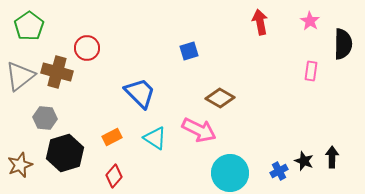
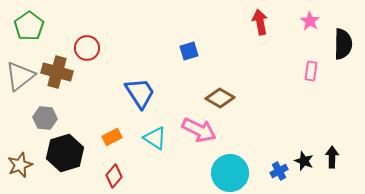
blue trapezoid: rotated 12 degrees clockwise
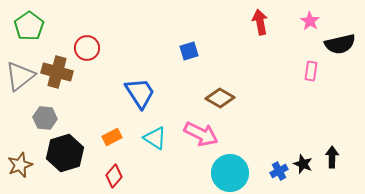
black semicircle: moved 3 px left; rotated 76 degrees clockwise
pink arrow: moved 2 px right, 4 px down
black star: moved 1 px left, 3 px down
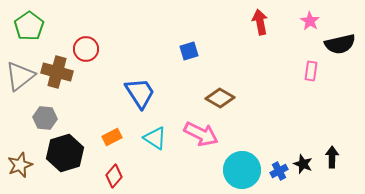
red circle: moved 1 px left, 1 px down
cyan circle: moved 12 px right, 3 px up
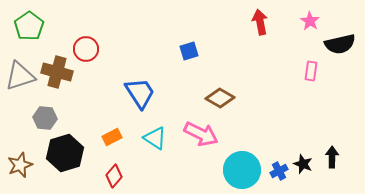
gray triangle: rotated 20 degrees clockwise
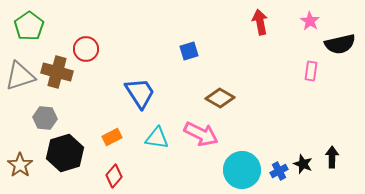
cyan triangle: moved 2 px right; rotated 25 degrees counterclockwise
brown star: rotated 15 degrees counterclockwise
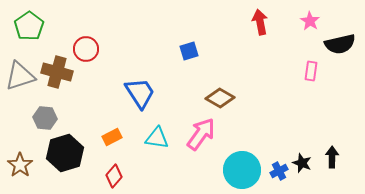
pink arrow: rotated 80 degrees counterclockwise
black star: moved 1 px left, 1 px up
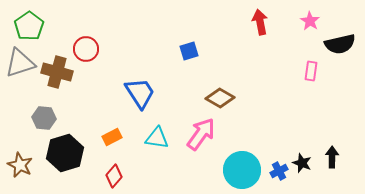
gray triangle: moved 13 px up
gray hexagon: moved 1 px left
brown star: rotated 10 degrees counterclockwise
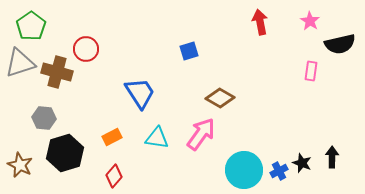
green pentagon: moved 2 px right
cyan circle: moved 2 px right
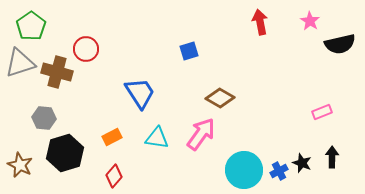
pink rectangle: moved 11 px right, 41 px down; rotated 60 degrees clockwise
